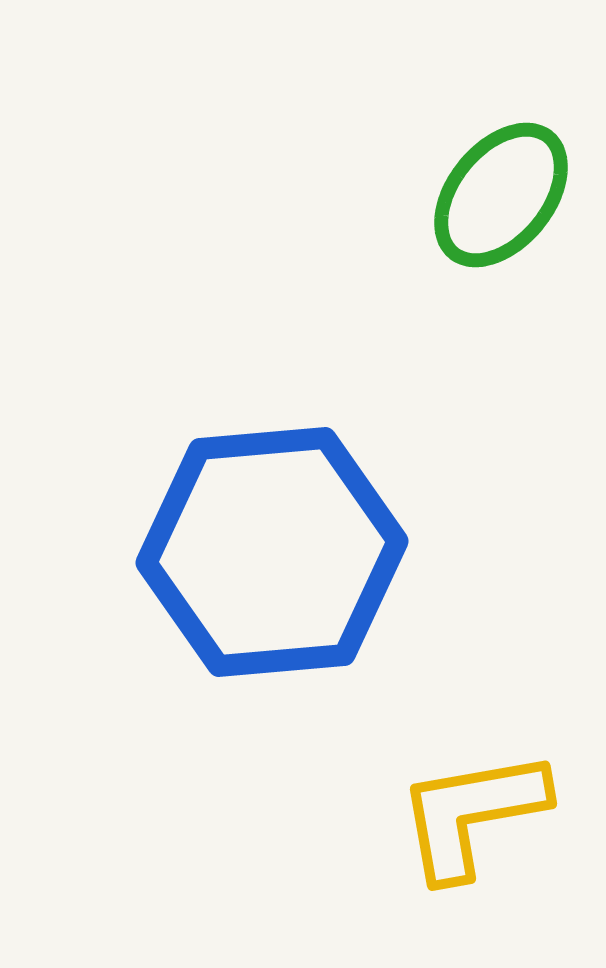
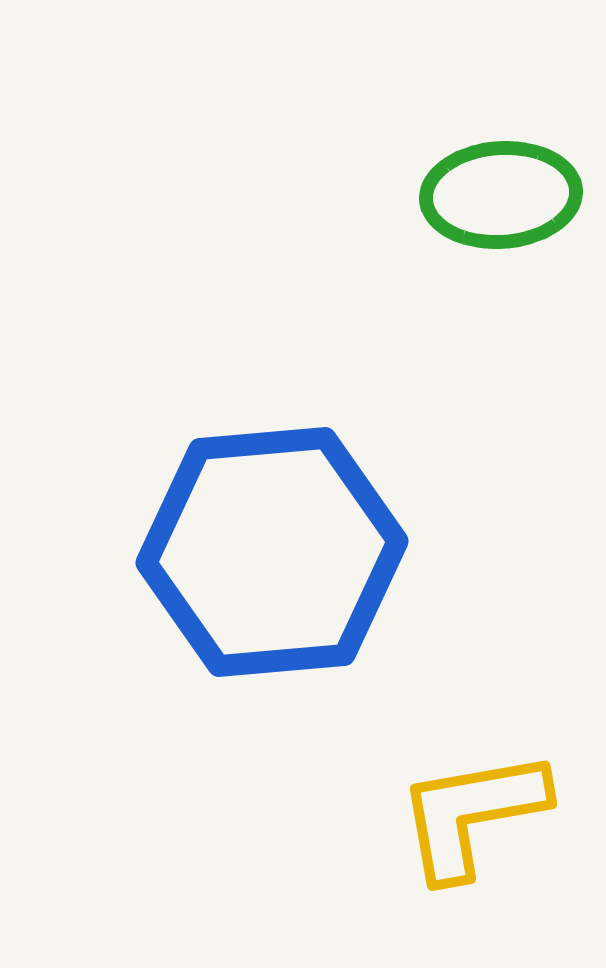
green ellipse: rotated 47 degrees clockwise
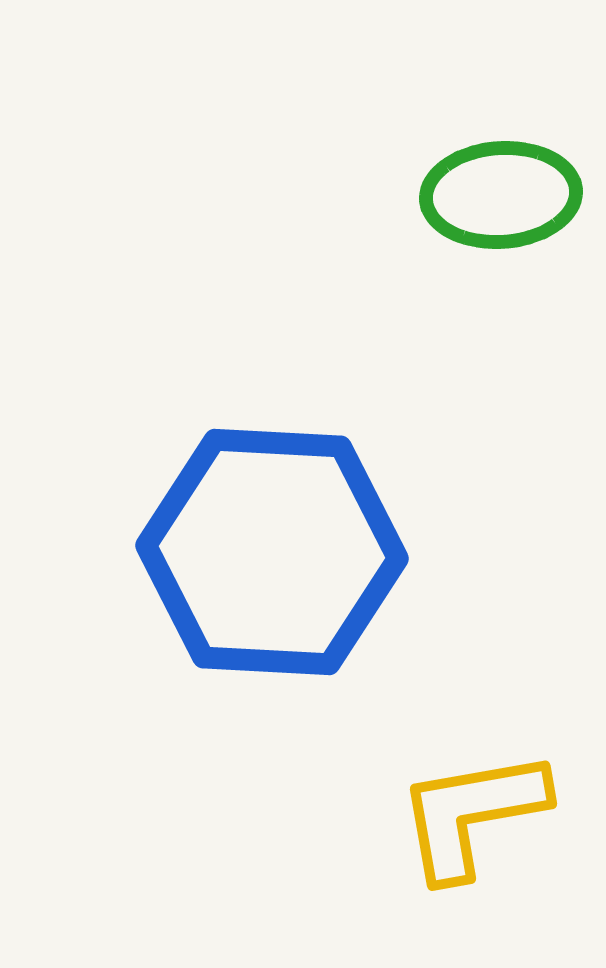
blue hexagon: rotated 8 degrees clockwise
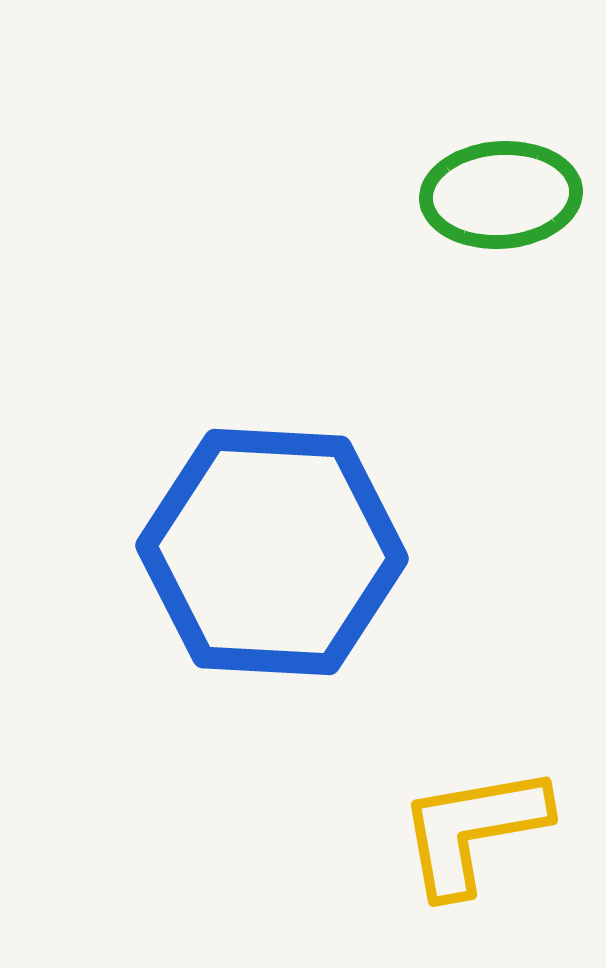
yellow L-shape: moved 1 px right, 16 px down
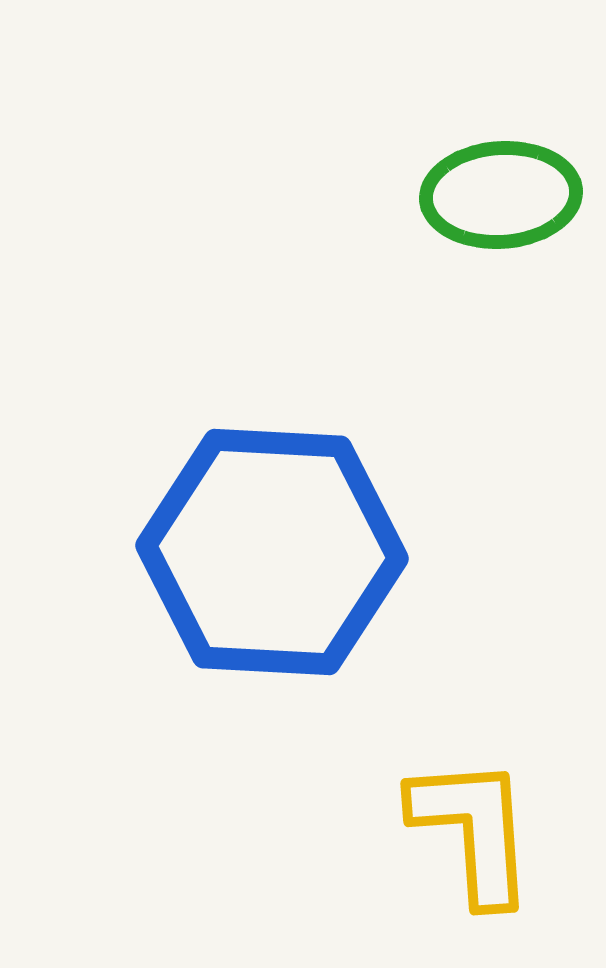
yellow L-shape: rotated 96 degrees clockwise
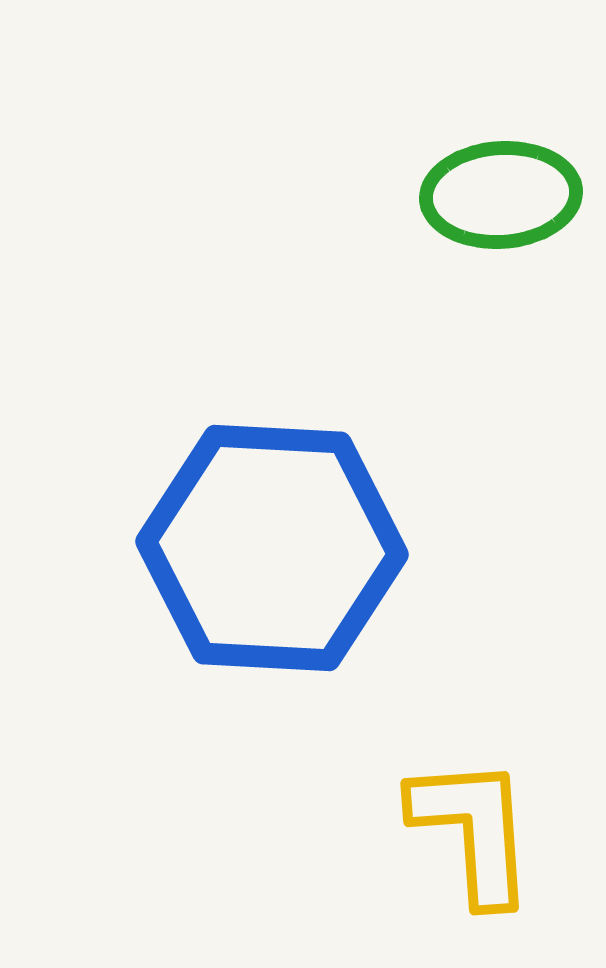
blue hexagon: moved 4 px up
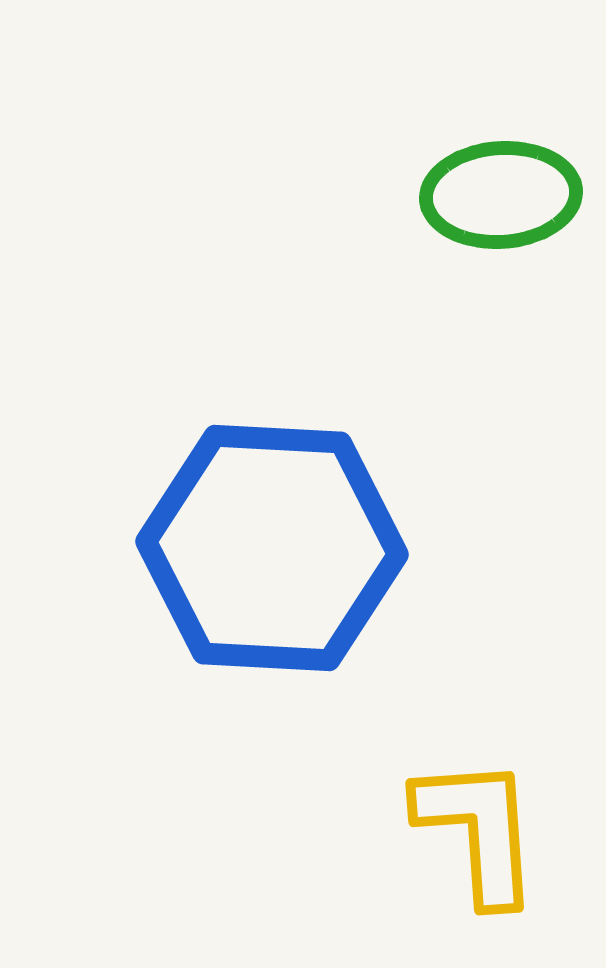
yellow L-shape: moved 5 px right
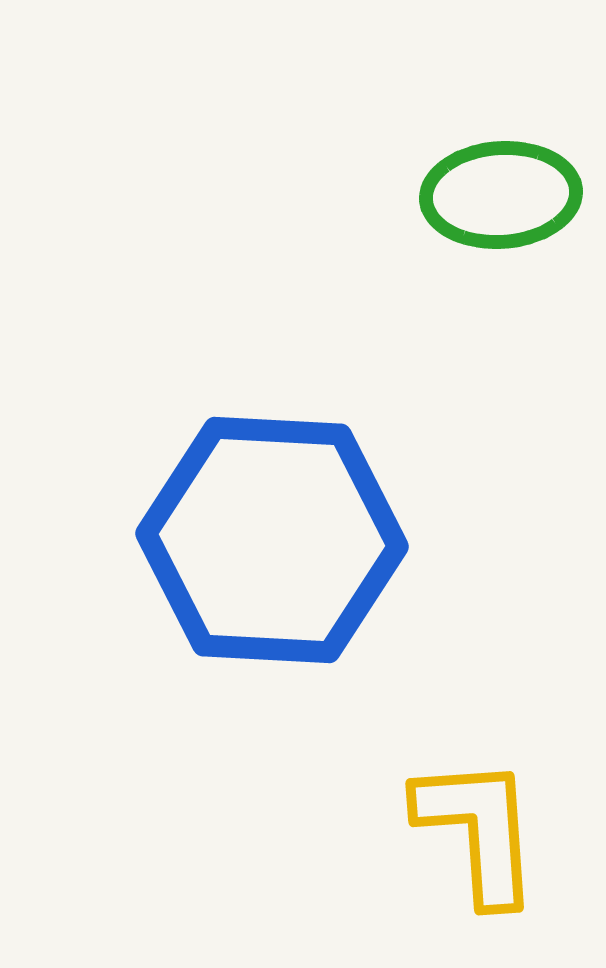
blue hexagon: moved 8 px up
